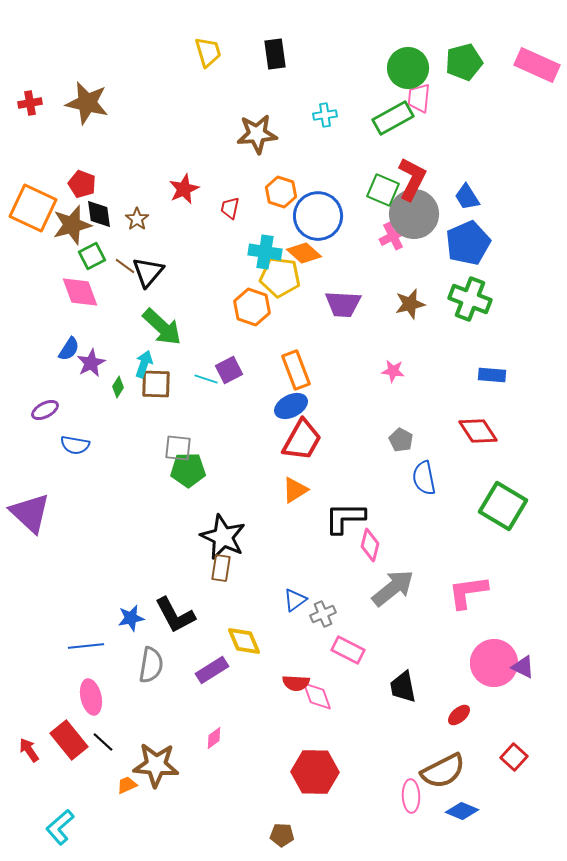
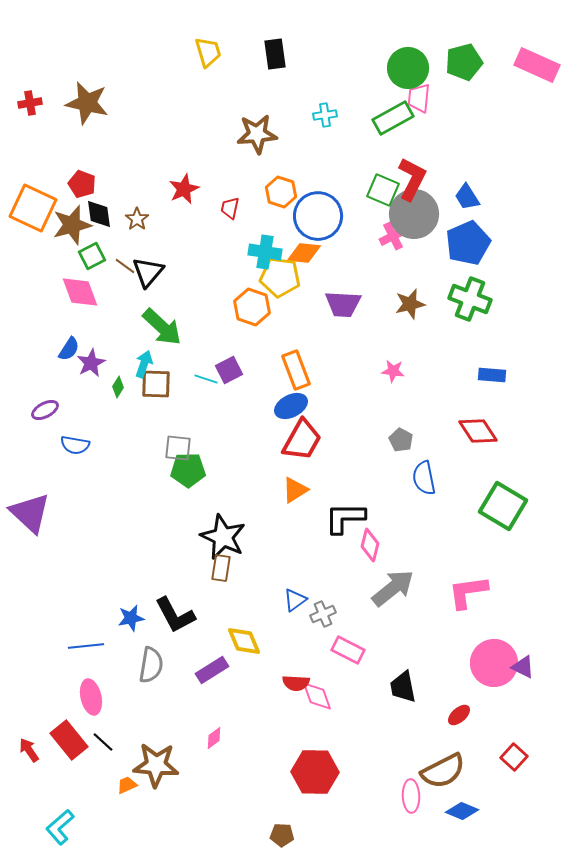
orange diamond at (304, 253): rotated 36 degrees counterclockwise
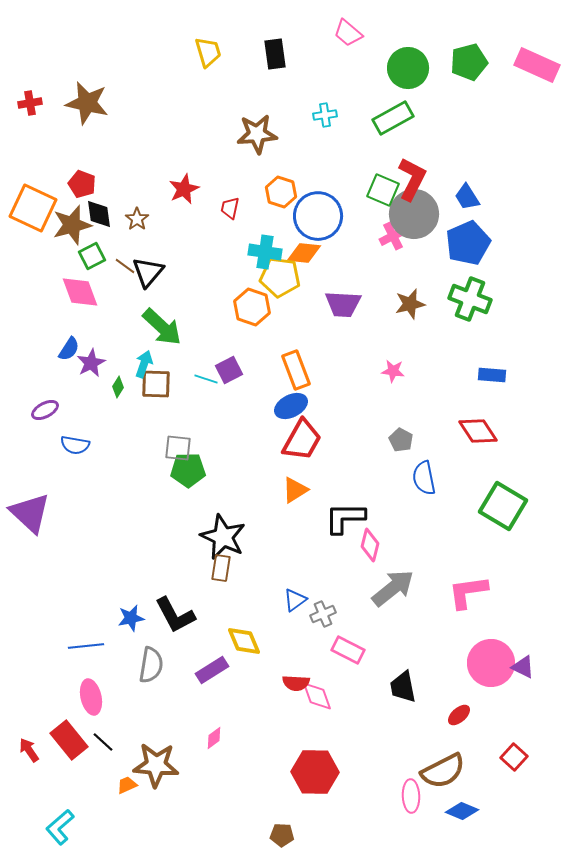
green pentagon at (464, 62): moved 5 px right
pink trapezoid at (419, 98): moved 71 px left, 65 px up; rotated 56 degrees counterclockwise
pink circle at (494, 663): moved 3 px left
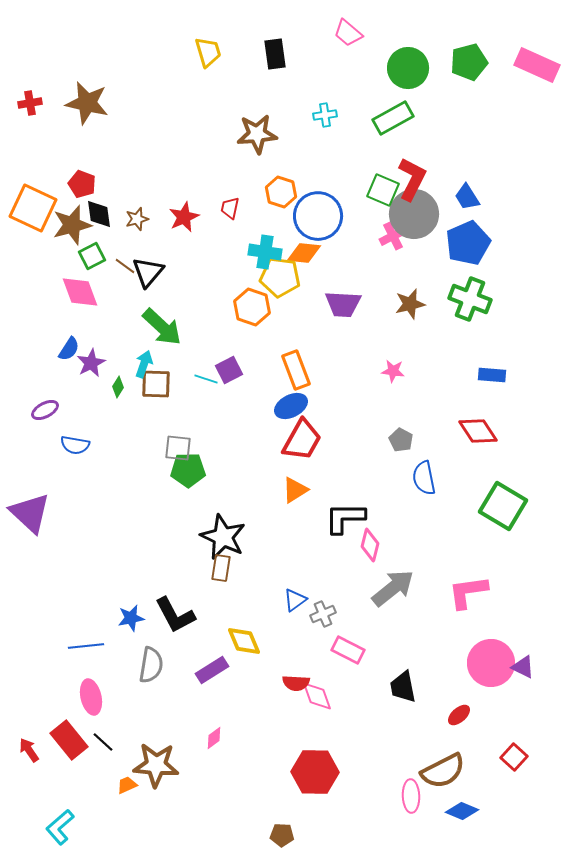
red star at (184, 189): moved 28 px down
brown star at (137, 219): rotated 20 degrees clockwise
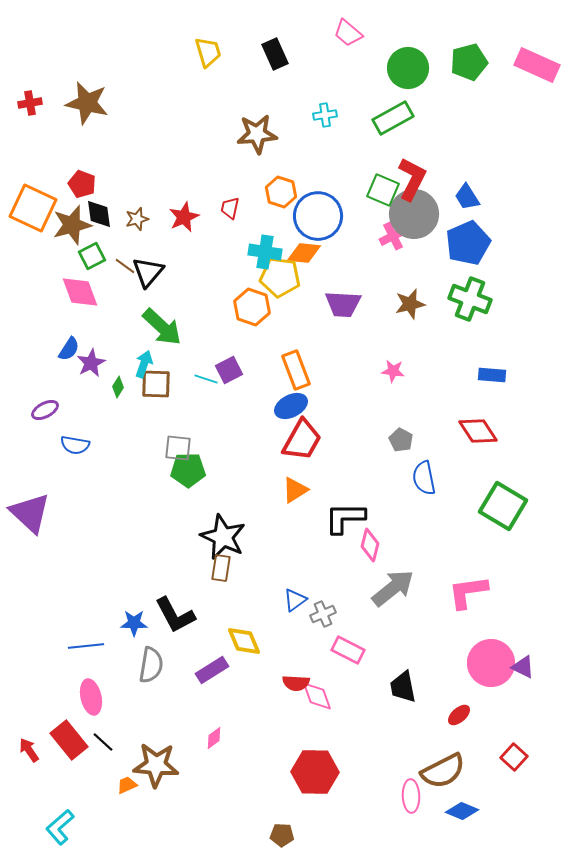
black rectangle at (275, 54): rotated 16 degrees counterclockwise
blue star at (131, 618): moved 3 px right, 5 px down; rotated 12 degrees clockwise
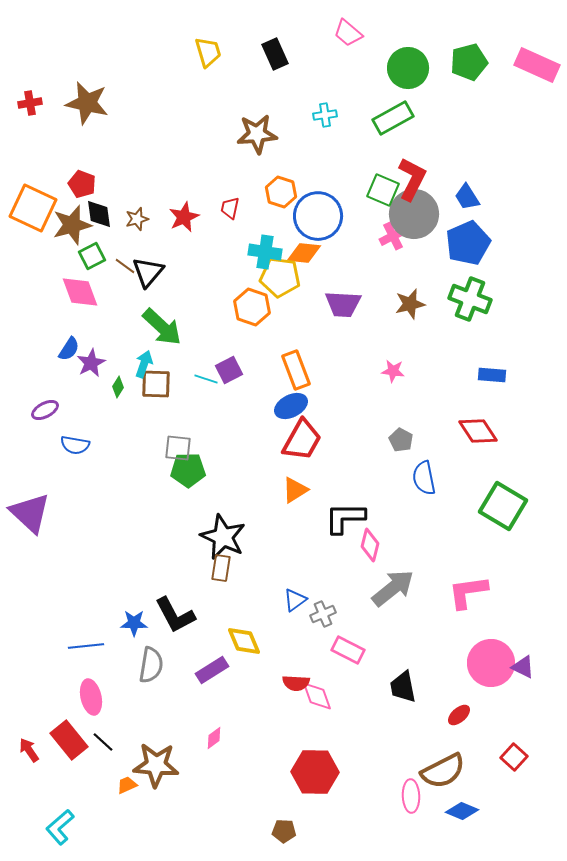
brown pentagon at (282, 835): moved 2 px right, 4 px up
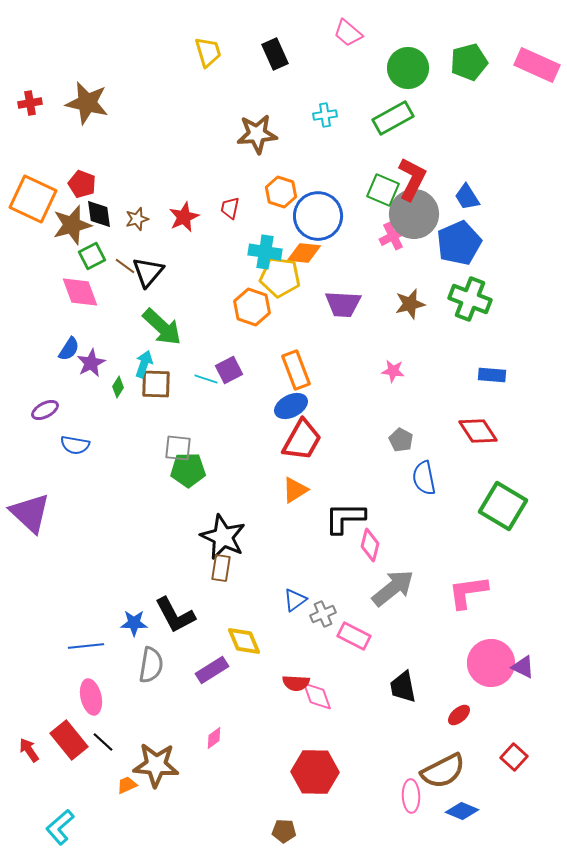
orange square at (33, 208): moved 9 px up
blue pentagon at (468, 243): moved 9 px left
pink rectangle at (348, 650): moved 6 px right, 14 px up
